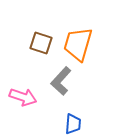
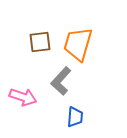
brown square: moved 1 px left, 1 px up; rotated 25 degrees counterclockwise
blue trapezoid: moved 2 px right, 7 px up
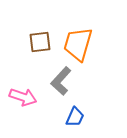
blue trapezoid: rotated 20 degrees clockwise
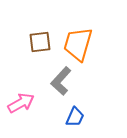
pink arrow: moved 2 px left, 6 px down; rotated 48 degrees counterclockwise
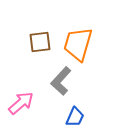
pink arrow: rotated 12 degrees counterclockwise
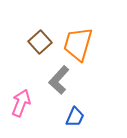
brown square: rotated 35 degrees counterclockwise
gray L-shape: moved 2 px left, 1 px up
pink arrow: rotated 28 degrees counterclockwise
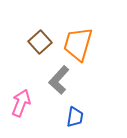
blue trapezoid: rotated 15 degrees counterclockwise
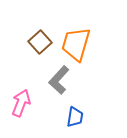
orange trapezoid: moved 2 px left
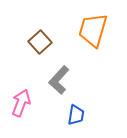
orange trapezoid: moved 17 px right, 14 px up
blue trapezoid: moved 1 px right, 2 px up
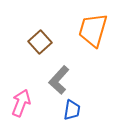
blue trapezoid: moved 4 px left, 5 px up
